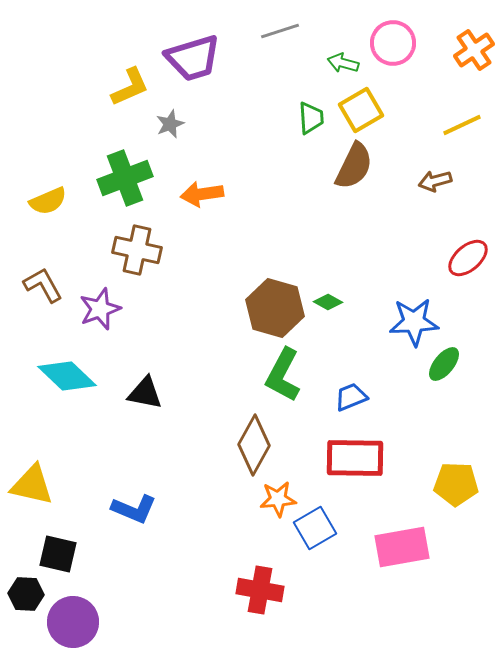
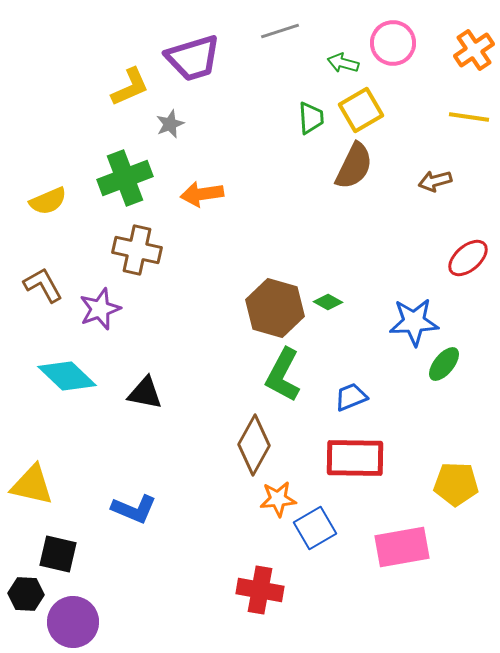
yellow line: moved 7 px right, 8 px up; rotated 33 degrees clockwise
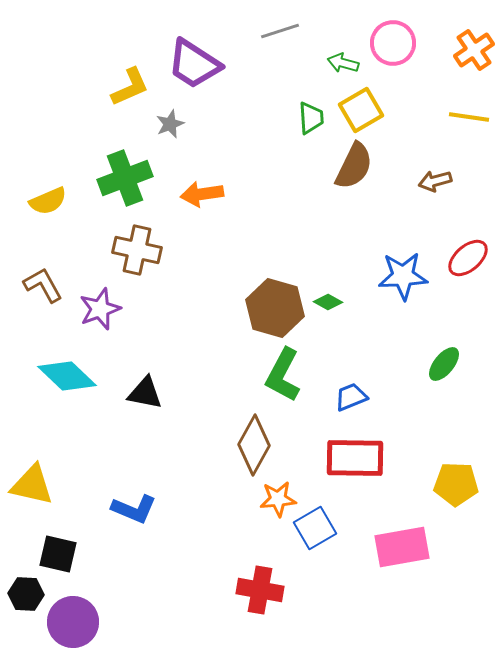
purple trapezoid: moved 1 px right, 6 px down; rotated 50 degrees clockwise
blue star: moved 11 px left, 46 px up
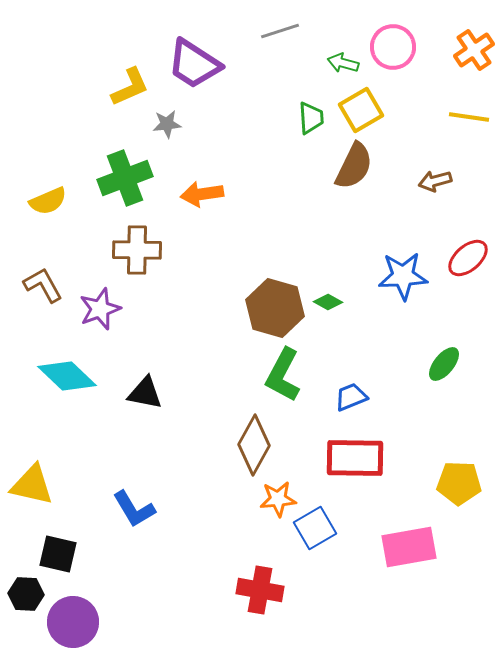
pink circle: moved 4 px down
gray star: moved 3 px left; rotated 16 degrees clockwise
brown cross: rotated 12 degrees counterclockwise
yellow pentagon: moved 3 px right, 1 px up
blue L-shape: rotated 36 degrees clockwise
pink rectangle: moved 7 px right
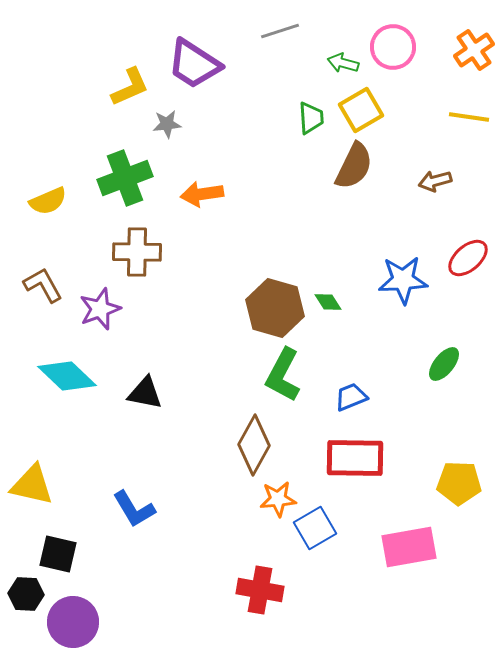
brown cross: moved 2 px down
blue star: moved 4 px down
green diamond: rotated 28 degrees clockwise
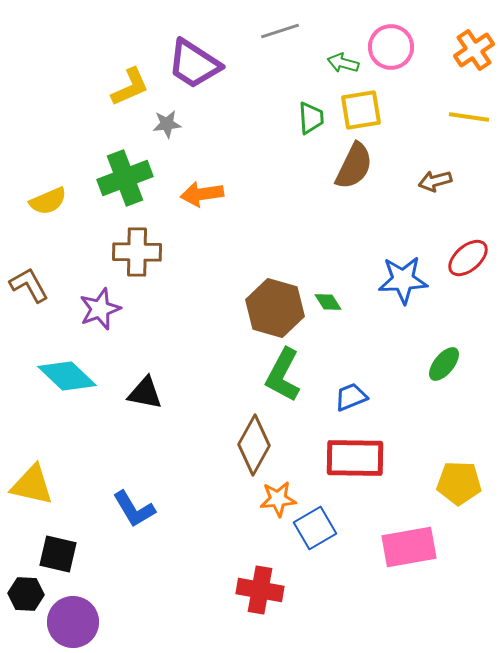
pink circle: moved 2 px left
yellow square: rotated 21 degrees clockwise
brown L-shape: moved 14 px left
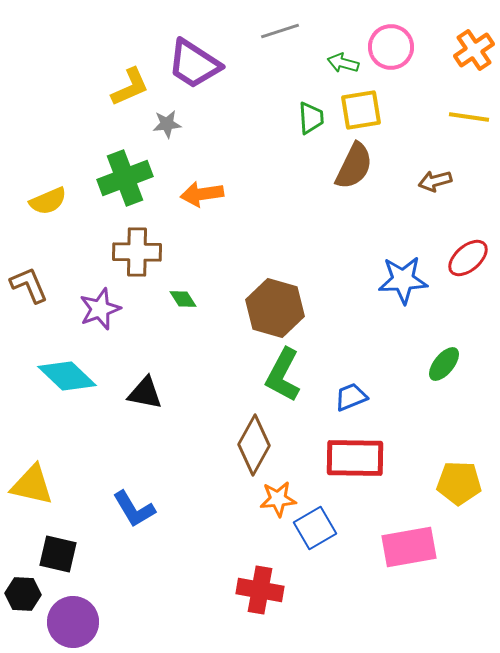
brown L-shape: rotated 6 degrees clockwise
green diamond: moved 145 px left, 3 px up
black hexagon: moved 3 px left
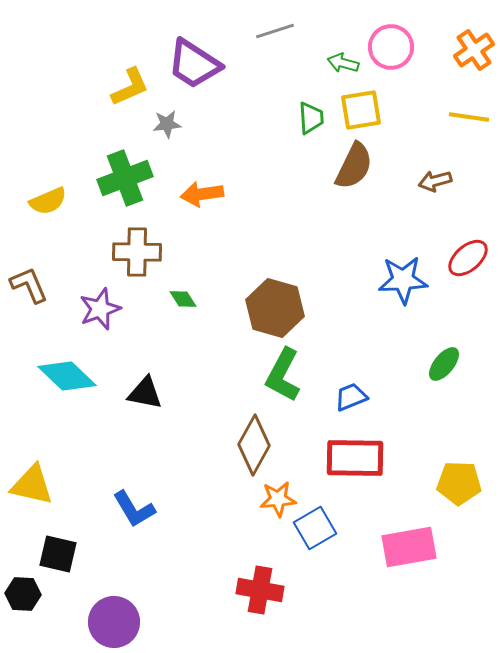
gray line: moved 5 px left
purple circle: moved 41 px right
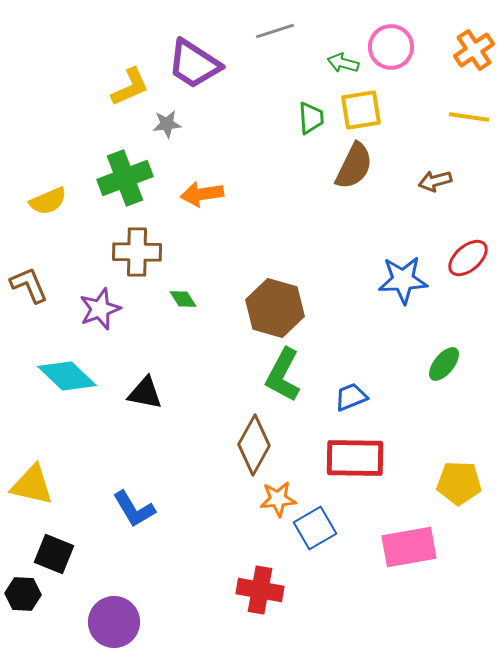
black square: moved 4 px left; rotated 9 degrees clockwise
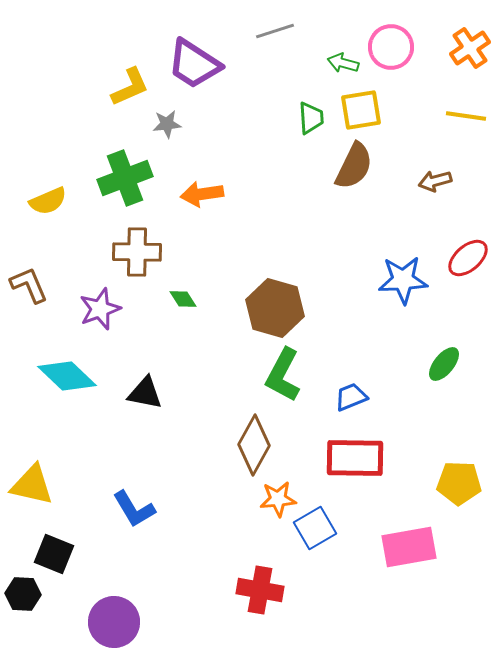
orange cross: moved 4 px left, 2 px up
yellow line: moved 3 px left, 1 px up
